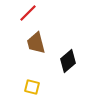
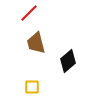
red line: moved 1 px right
yellow square: rotated 14 degrees counterclockwise
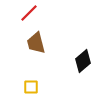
black diamond: moved 15 px right
yellow square: moved 1 px left
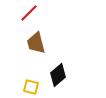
black diamond: moved 25 px left, 14 px down
yellow square: rotated 14 degrees clockwise
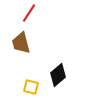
red line: rotated 12 degrees counterclockwise
brown trapezoid: moved 15 px left
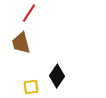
black diamond: moved 1 px left, 1 px down; rotated 15 degrees counterclockwise
yellow square: rotated 21 degrees counterclockwise
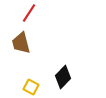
black diamond: moved 6 px right, 1 px down; rotated 10 degrees clockwise
yellow square: rotated 35 degrees clockwise
